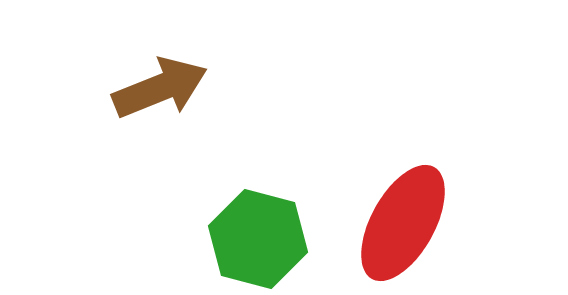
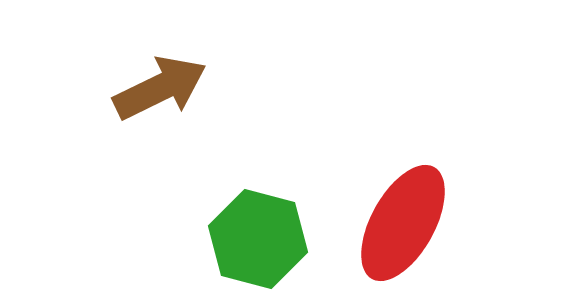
brown arrow: rotated 4 degrees counterclockwise
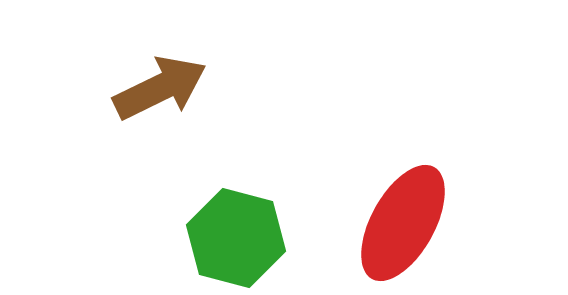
green hexagon: moved 22 px left, 1 px up
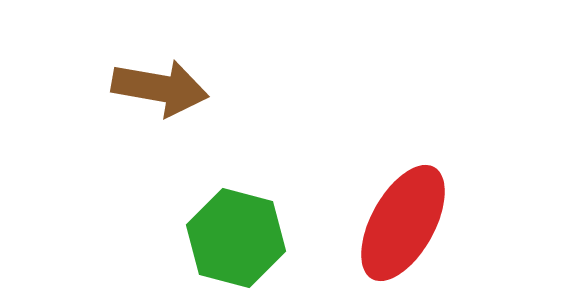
brown arrow: rotated 36 degrees clockwise
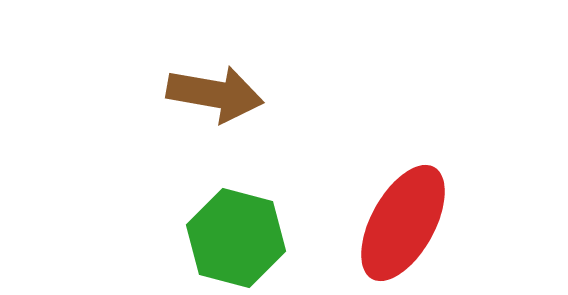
brown arrow: moved 55 px right, 6 px down
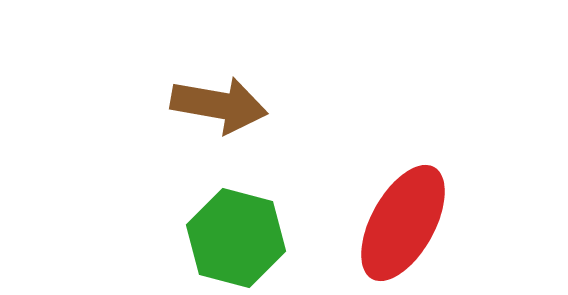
brown arrow: moved 4 px right, 11 px down
